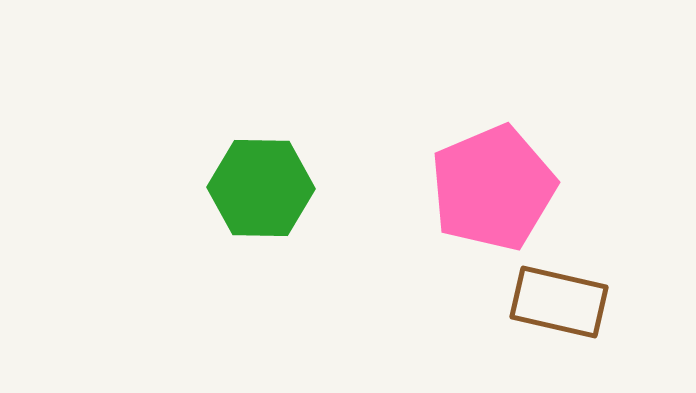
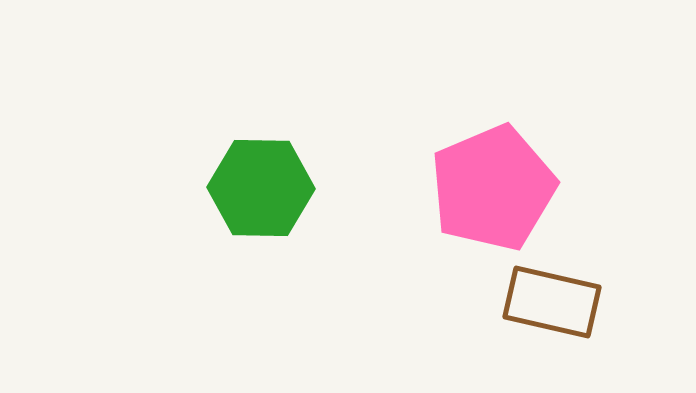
brown rectangle: moved 7 px left
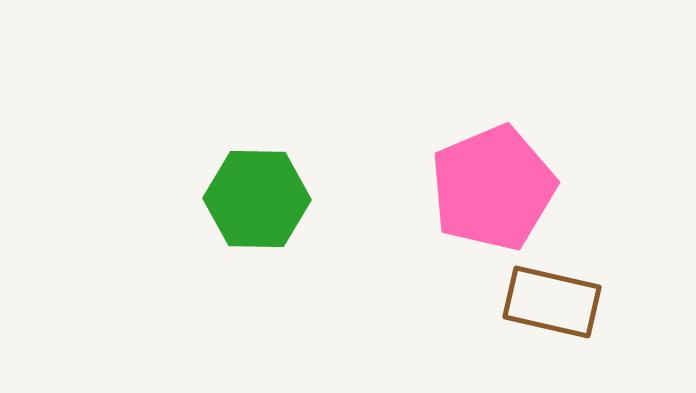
green hexagon: moved 4 px left, 11 px down
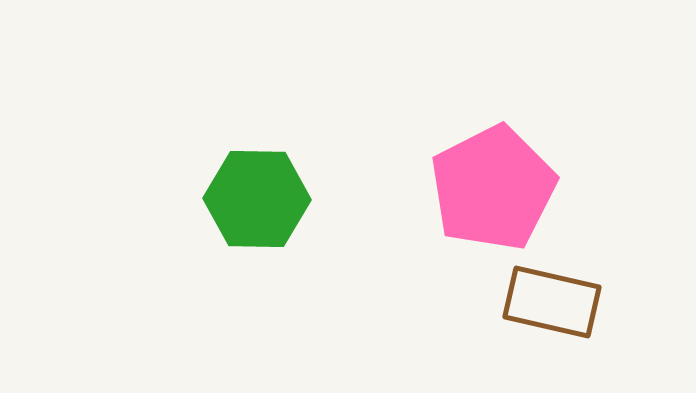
pink pentagon: rotated 4 degrees counterclockwise
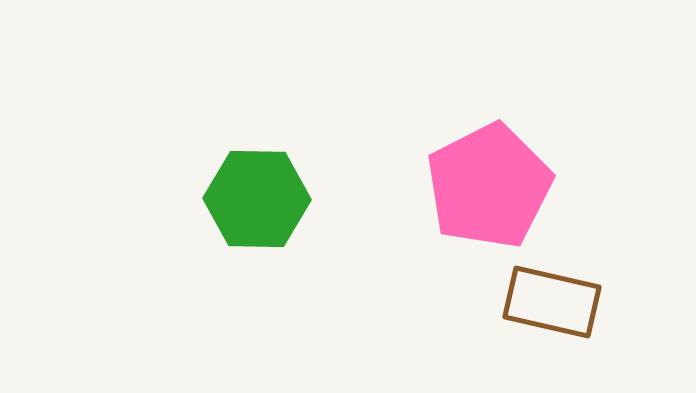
pink pentagon: moved 4 px left, 2 px up
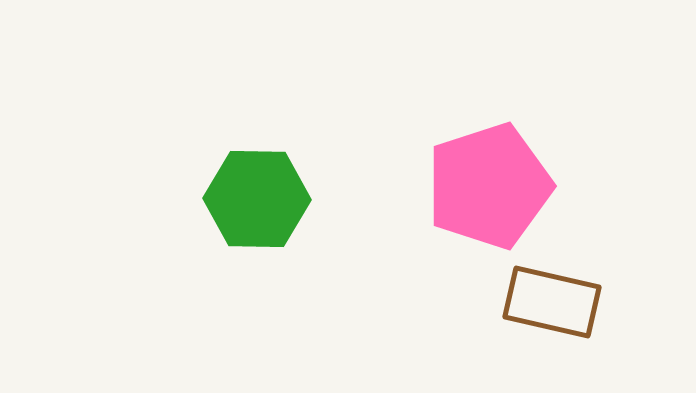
pink pentagon: rotated 9 degrees clockwise
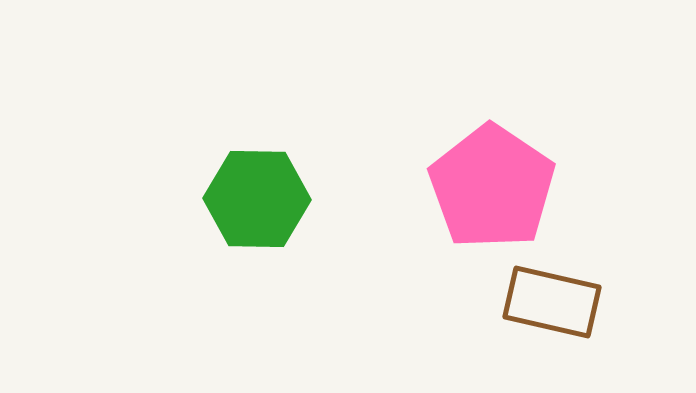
pink pentagon: moved 3 px right, 1 px down; rotated 20 degrees counterclockwise
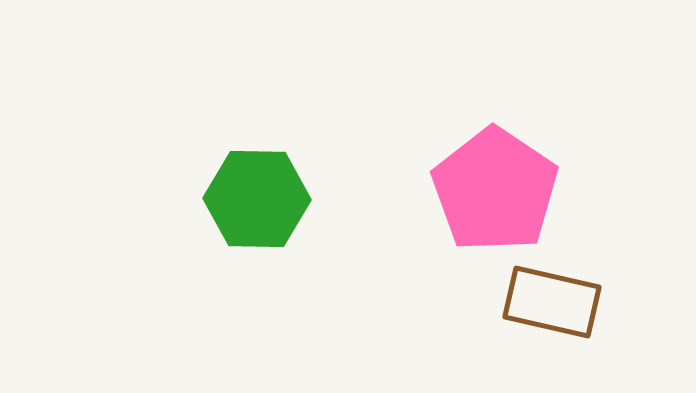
pink pentagon: moved 3 px right, 3 px down
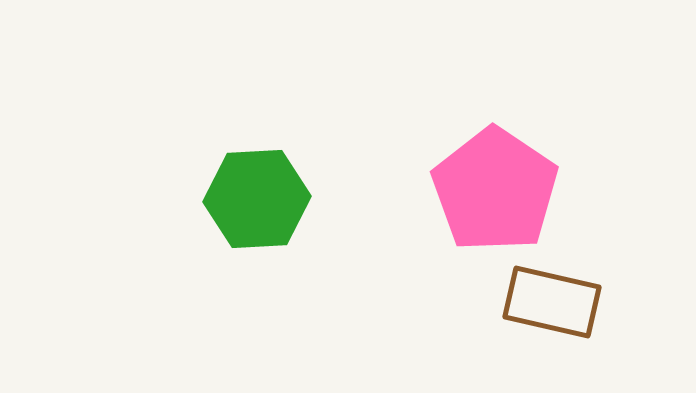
green hexagon: rotated 4 degrees counterclockwise
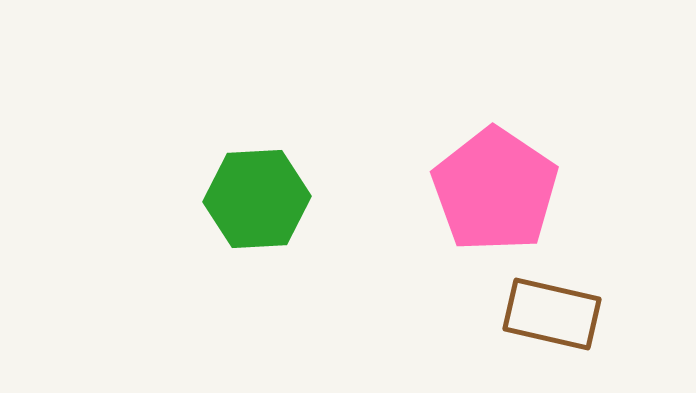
brown rectangle: moved 12 px down
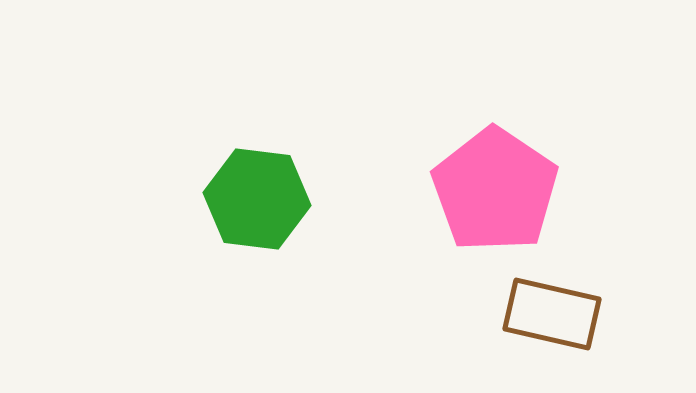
green hexagon: rotated 10 degrees clockwise
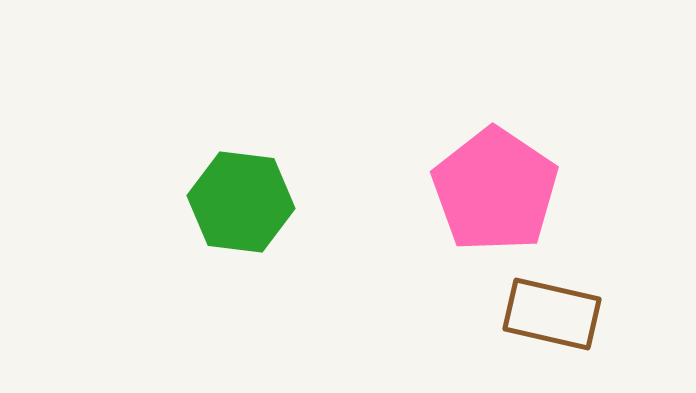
green hexagon: moved 16 px left, 3 px down
